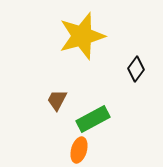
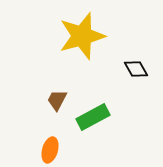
black diamond: rotated 65 degrees counterclockwise
green rectangle: moved 2 px up
orange ellipse: moved 29 px left
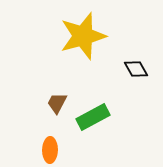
yellow star: moved 1 px right
brown trapezoid: moved 3 px down
orange ellipse: rotated 15 degrees counterclockwise
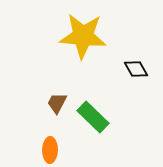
yellow star: rotated 21 degrees clockwise
green rectangle: rotated 72 degrees clockwise
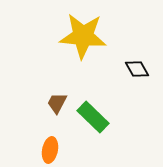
black diamond: moved 1 px right
orange ellipse: rotated 10 degrees clockwise
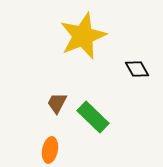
yellow star: rotated 27 degrees counterclockwise
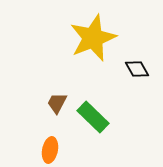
yellow star: moved 10 px right, 2 px down
